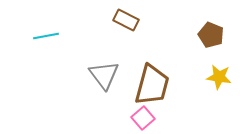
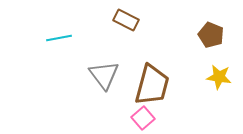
cyan line: moved 13 px right, 2 px down
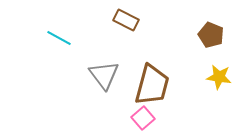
cyan line: rotated 40 degrees clockwise
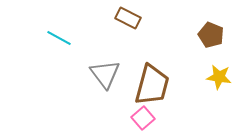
brown rectangle: moved 2 px right, 2 px up
gray triangle: moved 1 px right, 1 px up
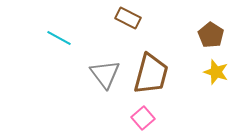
brown pentagon: rotated 10 degrees clockwise
yellow star: moved 3 px left, 5 px up; rotated 10 degrees clockwise
brown trapezoid: moved 1 px left, 11 px up
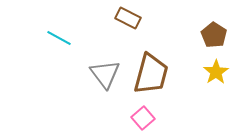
brown pentagon: moved 3 px right
yellow star: rotated 20 degrees clockwise
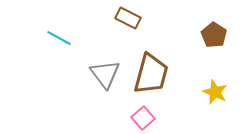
yellow star: moved 1 px left, 20 px down; rotated 15 degrees counterclockwise
